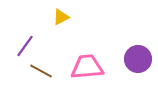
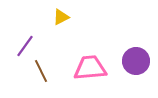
purple circle: moved 2 px left, 2 px down
pink trapezoid: moved 3 px right, 1 px down
brown line: rotated 35 degrees clockwise
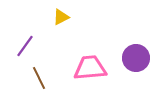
purple circle: moved 3 px up
brown line: moved 2 px left, 7 px down
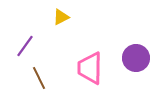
pink trapezoid: rotated 84 degrees counterclockwise
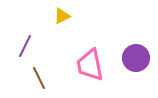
yellow triangle: moved 1 px right, 1 px up
purple line: rotated 10 degrees counterclockwise
pink trapezoid: moved 3 px up; rotated 12 degrees counterclockwise
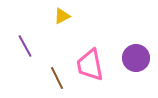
purple line: rotated 55 degrees counterclockwise
brown line: moved 18 px right
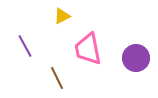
pink trapezoid: moved 2 px left, 16 px up
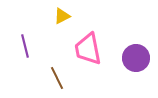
purple line: rotated 15 degrees clockwise
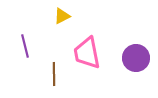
pink trapezoid: moved 1 px left, 4 px down
brown line: moved 3 px left, 4 px up; rotated 25 degrees clockwise
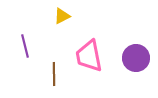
pink trapezoid: moved 2 px right, 3 px down
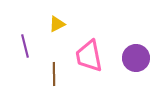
yellow triangle: moved 5 px left, 8 px down
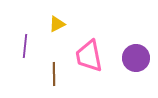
purple line: rotated 20 degrees clockwise
